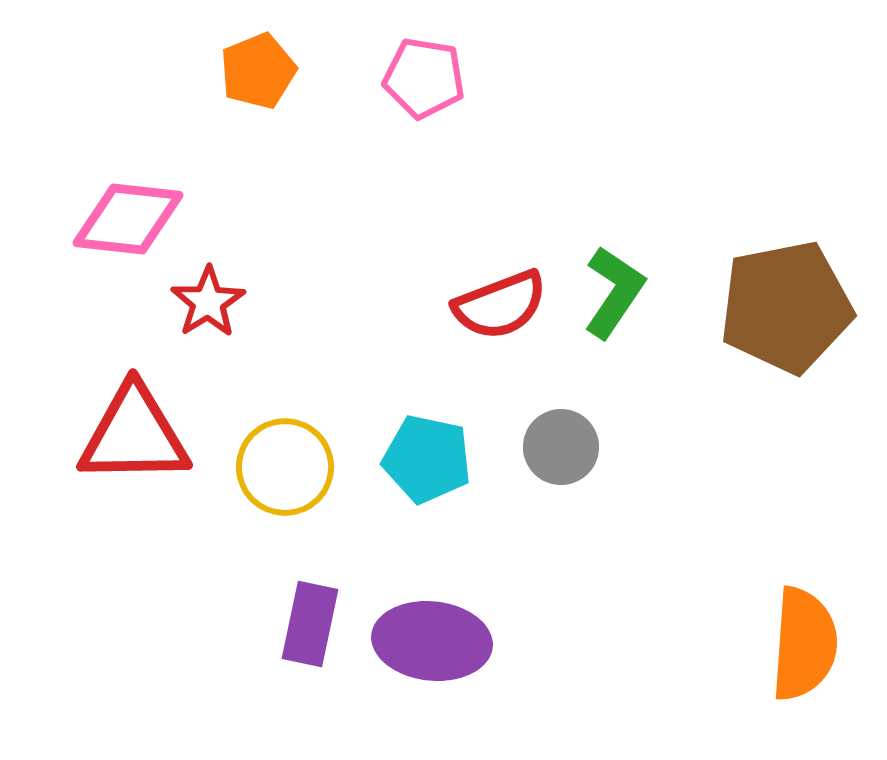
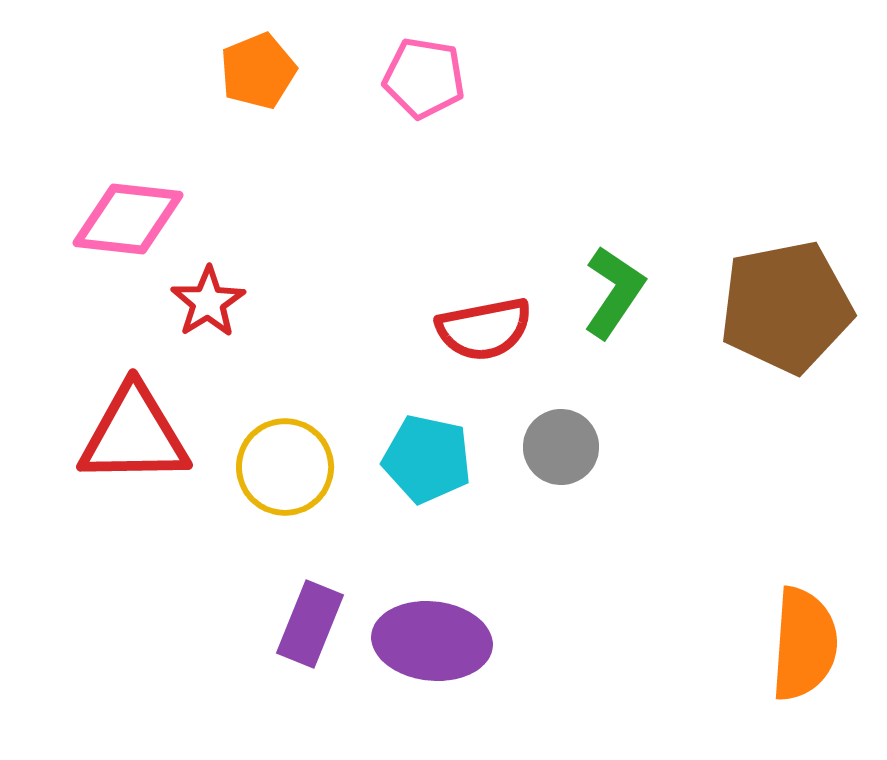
red semicircle: moved 16 px left, 24 px down; rotated 10 degrees clockwise
purple rectangle: rotated 10 degrees clockwise
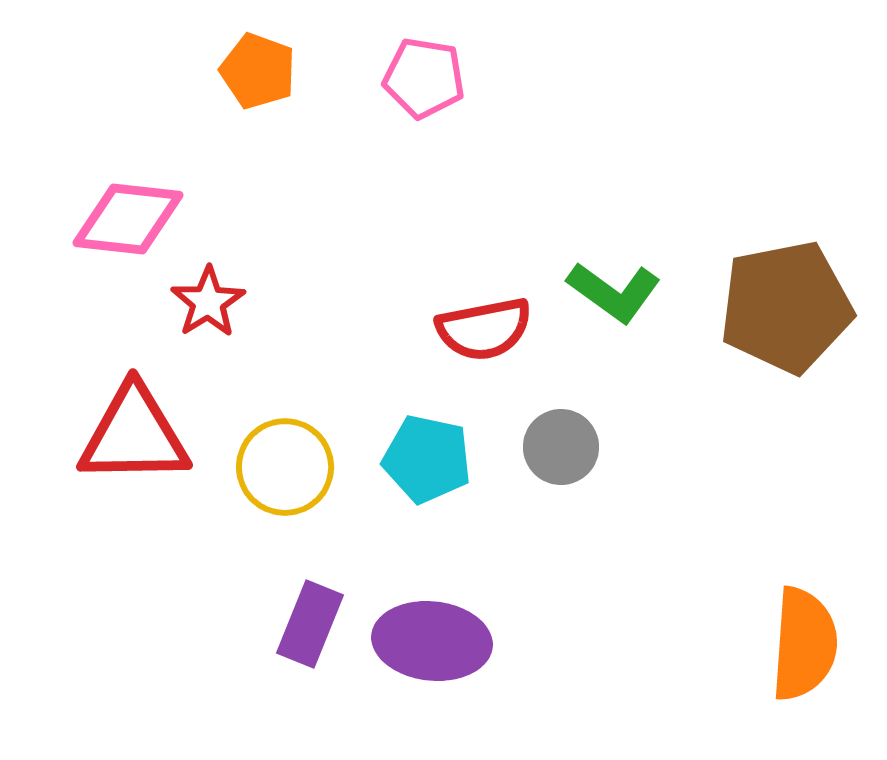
orange pentagon: rotated 30 degrees counterclockwise
green L-shape: rotated 92 degrees clockwise
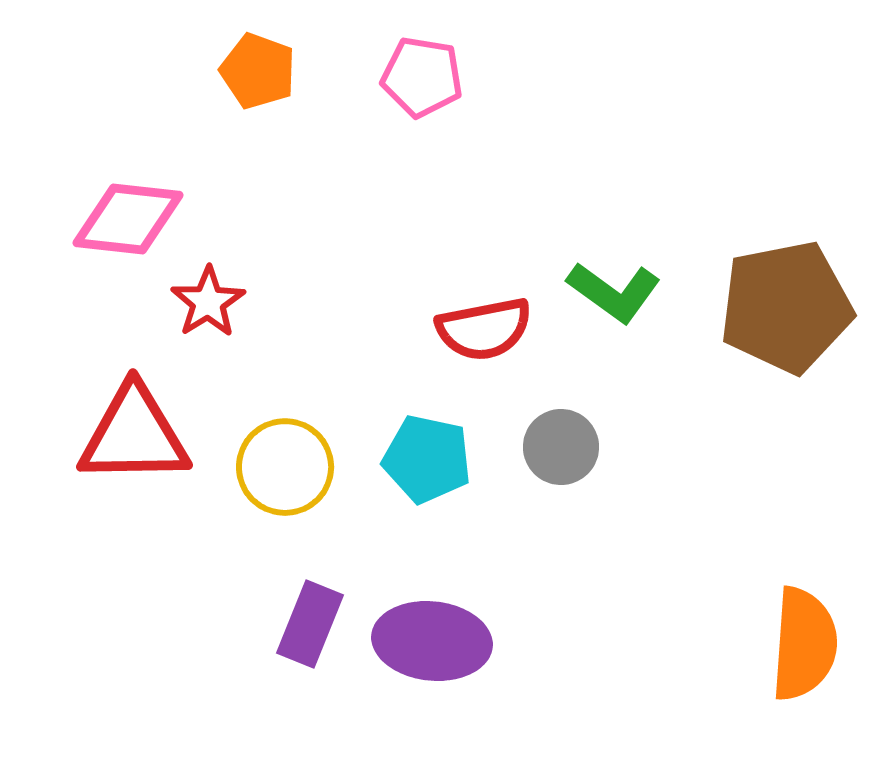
pink pentagon: moved 2 px left, 1 px up
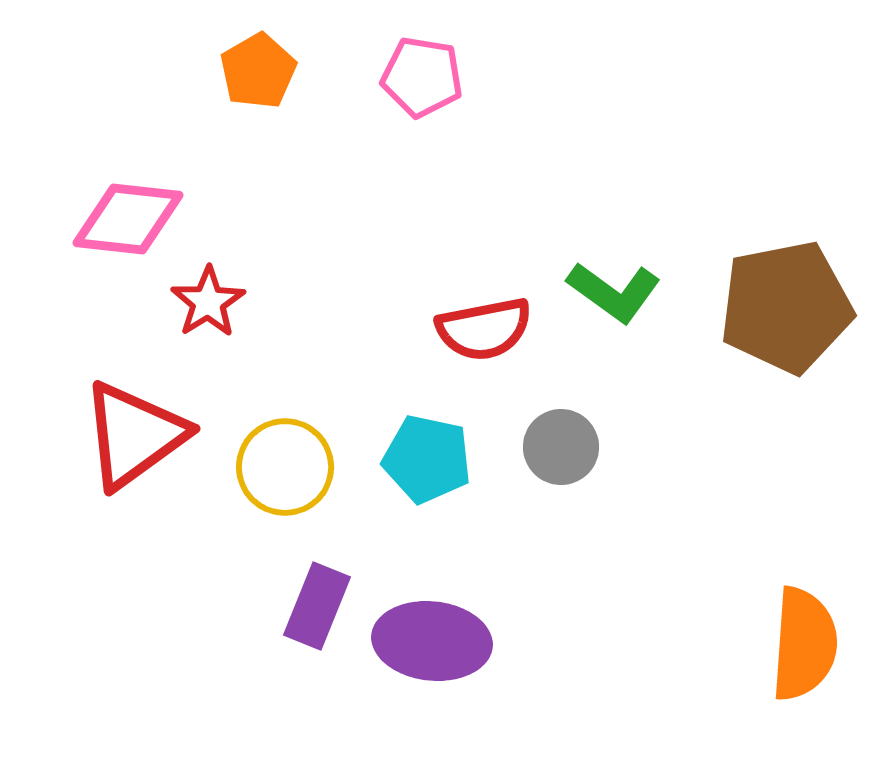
orange pentagon: rotated 22 degrees clockwise
red triangle: rotated 35 degrees counterclockwise
purple rectangle: moved 7 px right, 18 px up
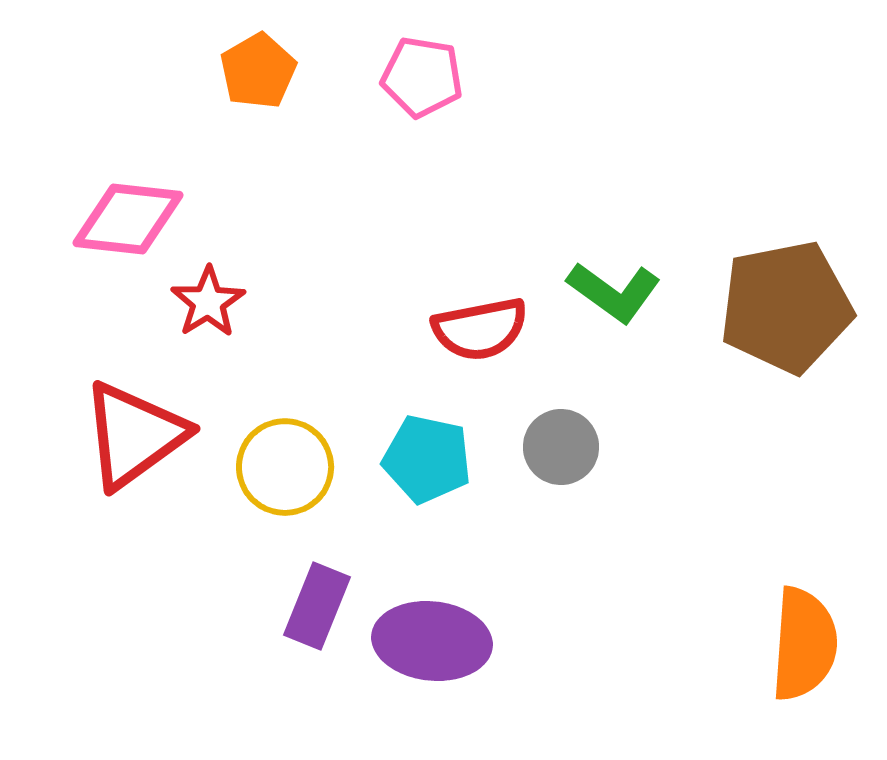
red semicircle: moved 4 px left
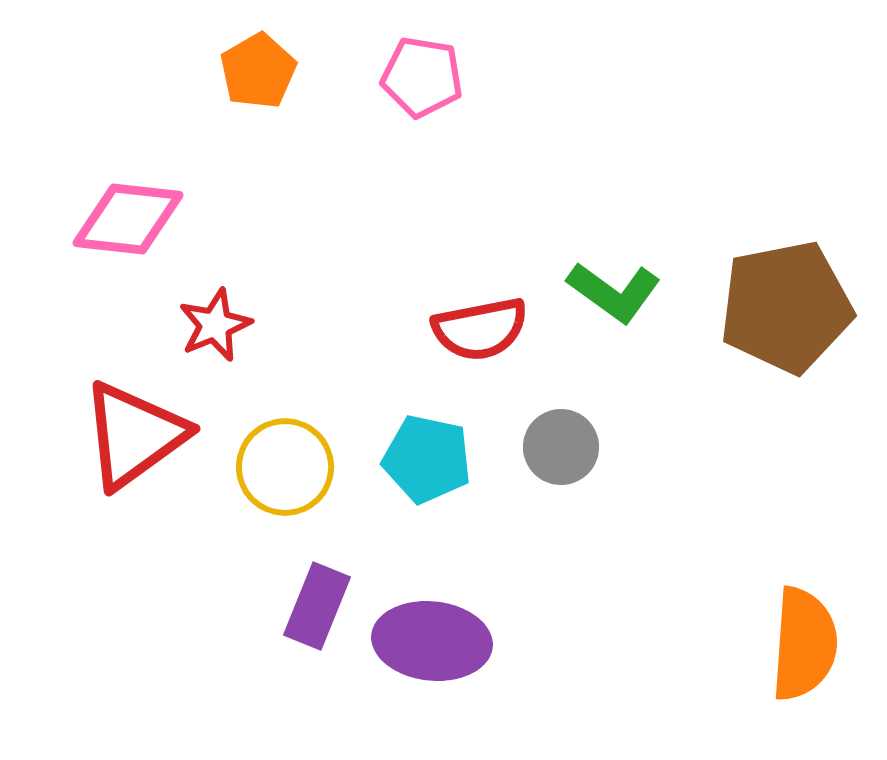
red star: moved 7 px right, 23 px down; rotated 10 degrees clockwise
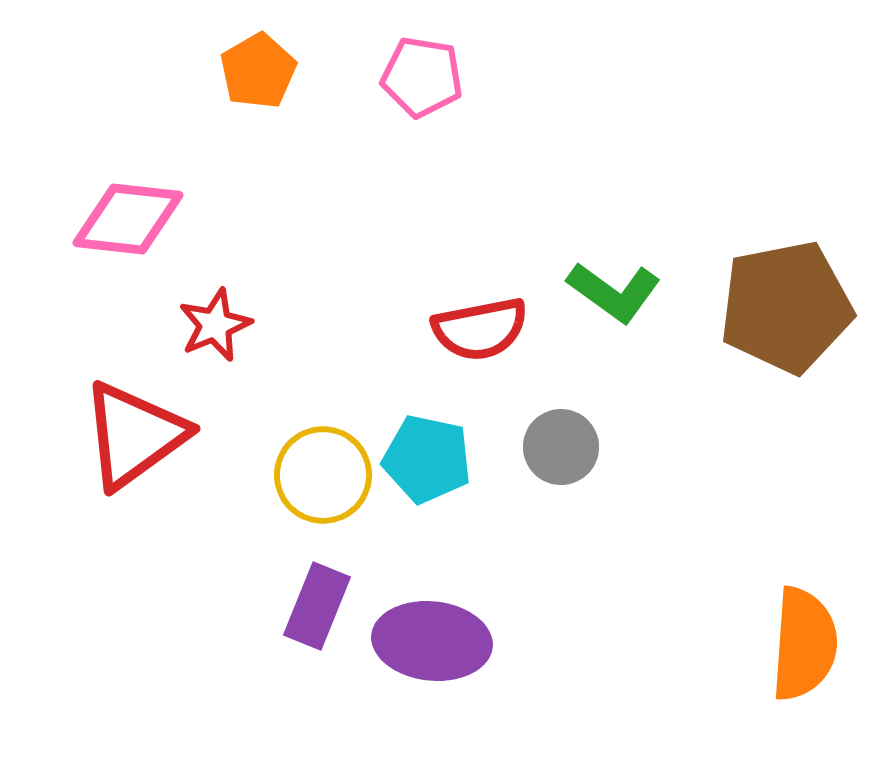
yellow circle: moved 38 px right, 8 px down
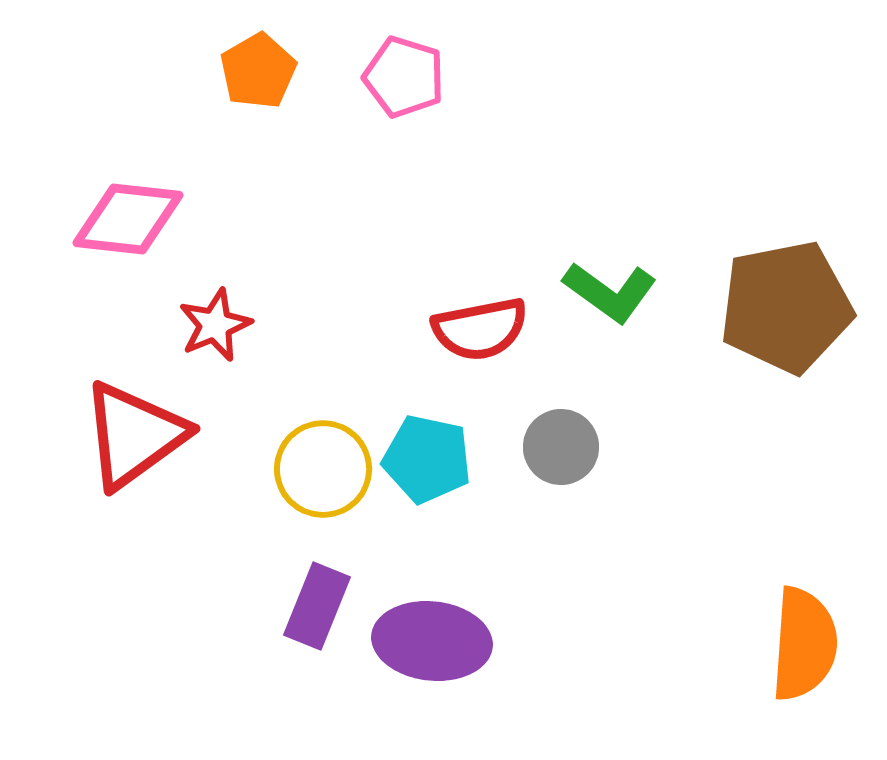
pink pentagon: moved 18 px left; rotated 8 degrees clockwise
green L-shape: moved 4 px left
yellow circle: moved 6 px up
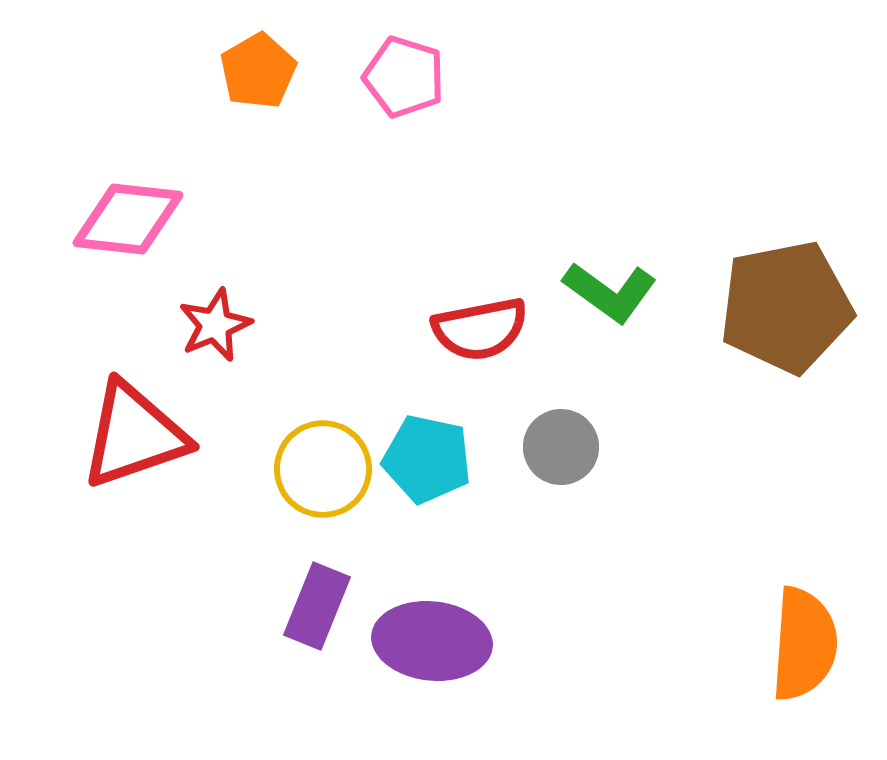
red triangle: rotated 17 degrees clockwise
